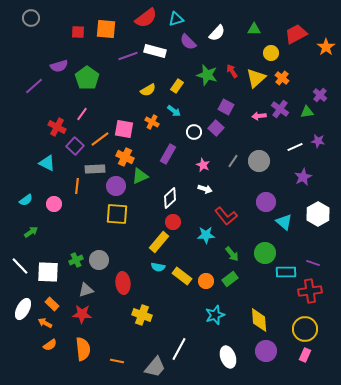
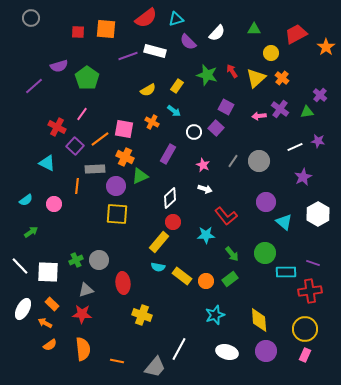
white ellipse at (228, 357): moved 1 px left, 5 px up; rotated 55 degrees counterclockwise
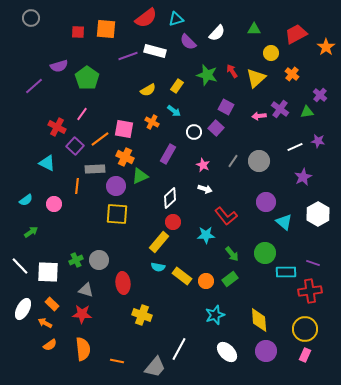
orange cross at (282, 78): moved 10 px right, 4 px up
gray triangle at (86, 290): rotated 35 degrees clockwise
white ellipse at (227, 352): rotated 30 degrees clockwise
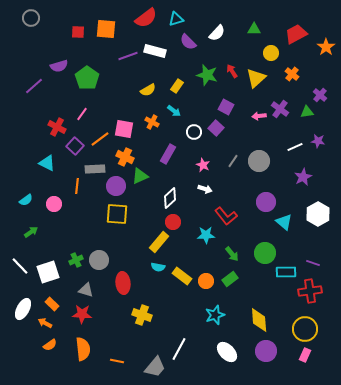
white square at (48, 272): rotated 20 degrees counterclockwise
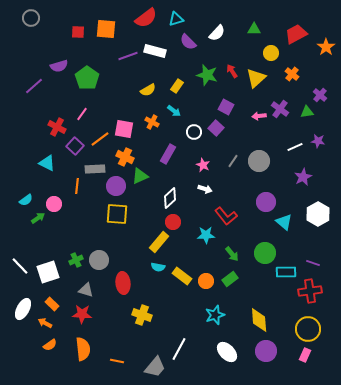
green arrow at (31, 232): moved 7 px right, 14 px up
yellow circle at (305, 329): moved 3 px right
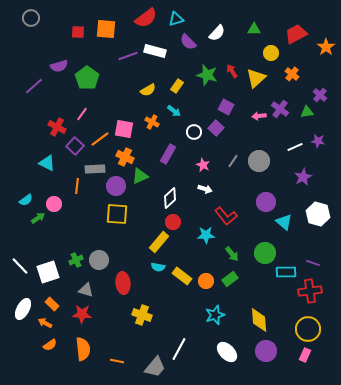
white hexagon at (318, 214): rotated 15 degrees counterclockwise
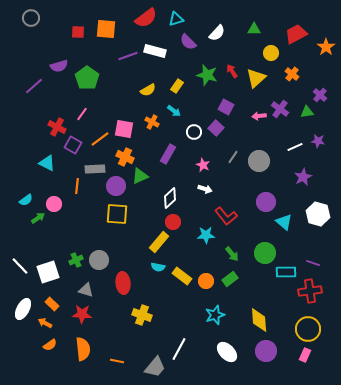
purple square at (75, 146): moved 2 px left, 1 px up; rotated 12 degrees counterclockwise
gray line at (233, 161): moved 4 px up
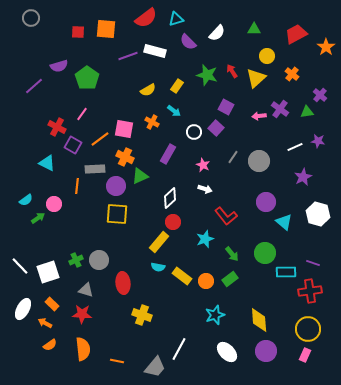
yellow circle at (271, 53): moved 4 px left, 3 px down
cyan star at (206, 235): moved 1 px left, 4 px down; rotated 18 degrees counterclockwise
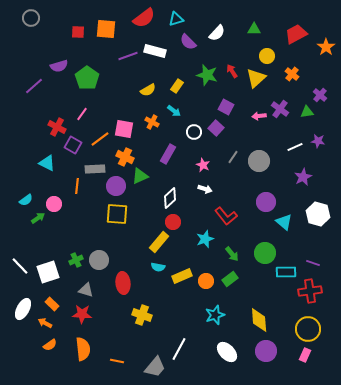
red semicircle at (146, 18): moved 2 px left
yellow rectangle at (182, 276): rotated 60 degrees counterclockwise
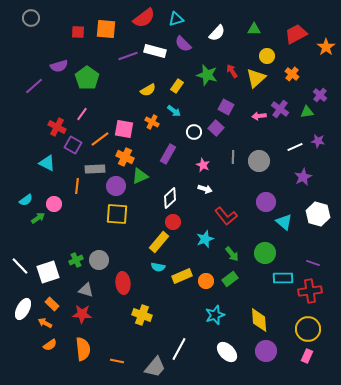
purple semicircle at (188, 42): moved 5 px left, 2 px down
gray line at (233, 157): rotated 32 degrees counterclockwise
cyan rectangle at (286, 272): moved 3 px left, 6 px down
pink rectangle at (305, 355): moved 2 px right, 1 px down
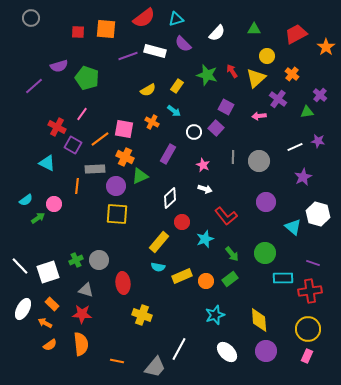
green pentagon at (87, 78): rotated 15 degrees counterclockwise
purple cross at (280, 109): moved 2 px left, 10 px up
red circle at (173, 222): moved 9 px right
cyan triangle at (284, 222): moved 9 px right, 5 px down
orange semicircle at (83, 349): moved 2 px left, 5 px up
